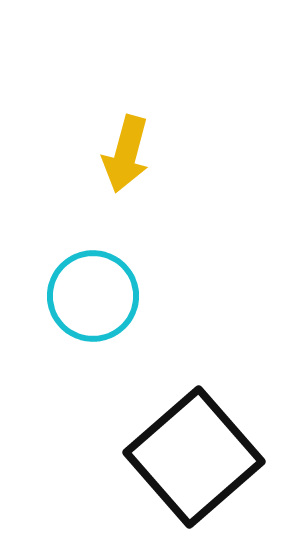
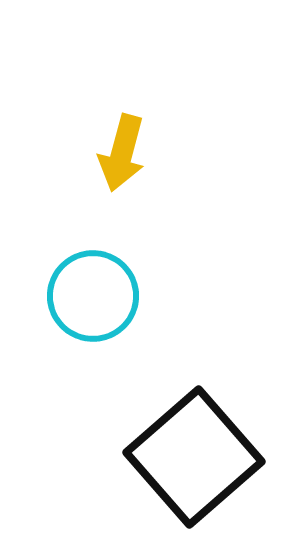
yellow arrow: moved 4 px left, 1 px up
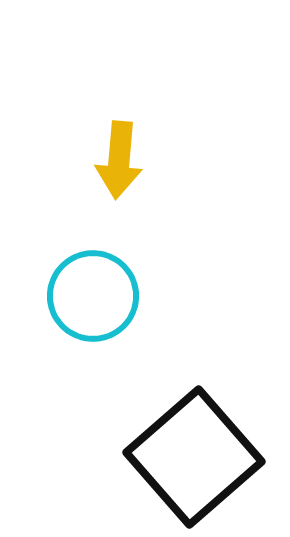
yellow arrow: moved 3 px left, 7 px down; rotated 10 degrees counterclockwise
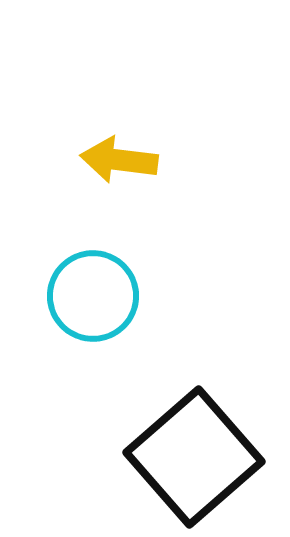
yellow arrow: rotated 92 degrees clockwise
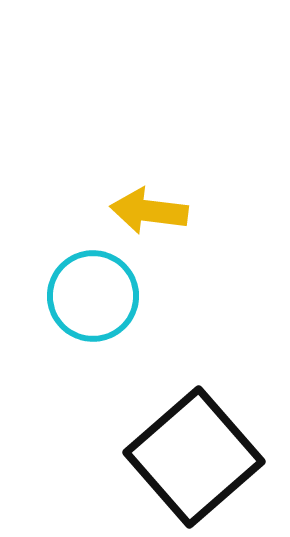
yellow arrow: moved 30 px right, 51 px down
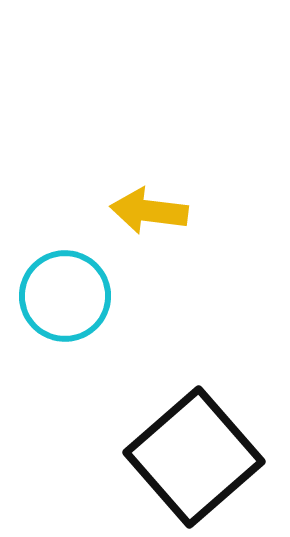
cyan circle: moved 28 px left
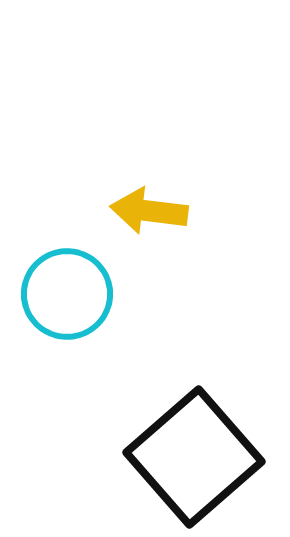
cyan circle: moved 2 px right, 2 px up
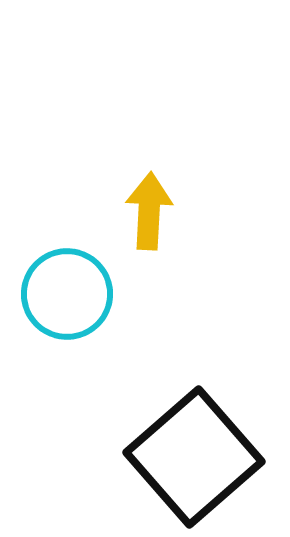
yellow arrow: rotated 86 degrees clockwise
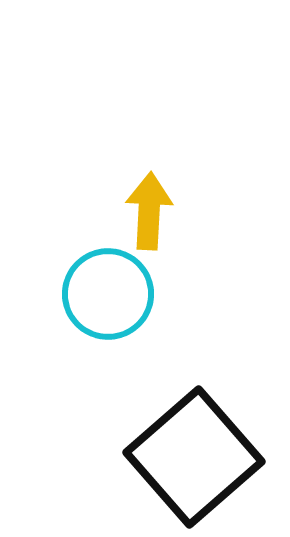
cyan circle: moved 41 px right
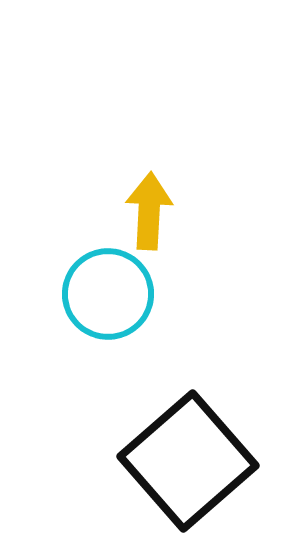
black square: moved 6 px left, 4 px down
